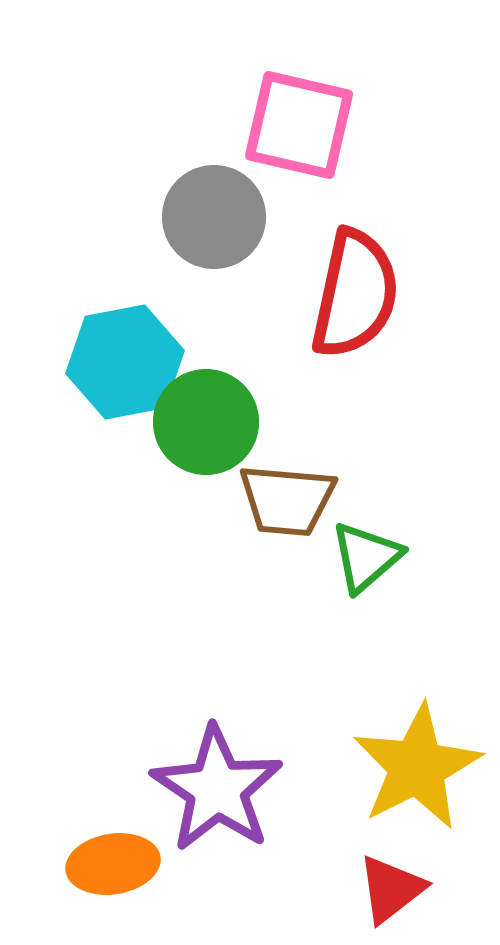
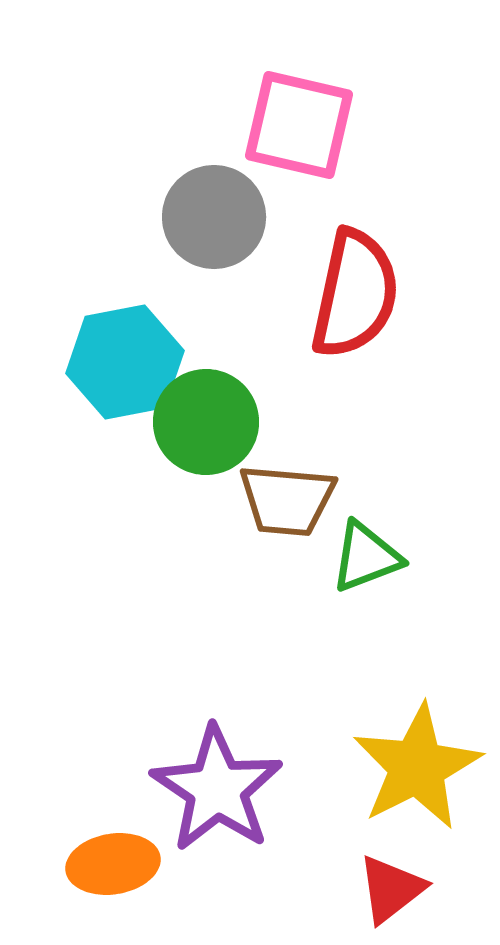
green triangle: rotated 20 degrees clockwise
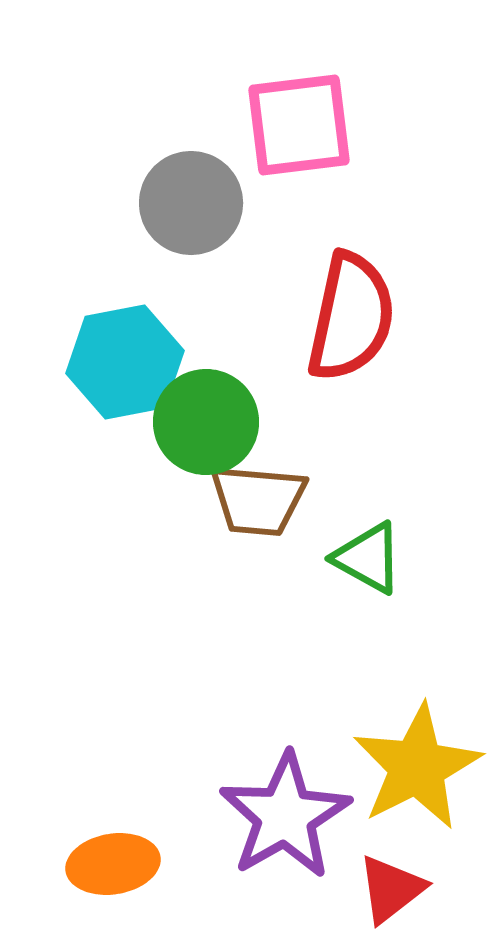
pink square: rotated 20 degrees counterclockwise
gray circle: moved 23 px left, 14 px up
red semicircle: moved 4 px left, 23 px down
brown trapezoid: moved 29 px left
green triangle: moved 2 px right, 1 px down; rotated 50 degrees clockwise
purple star: moved 68 px right, 27 px down; rotated 8 degrees clockwise
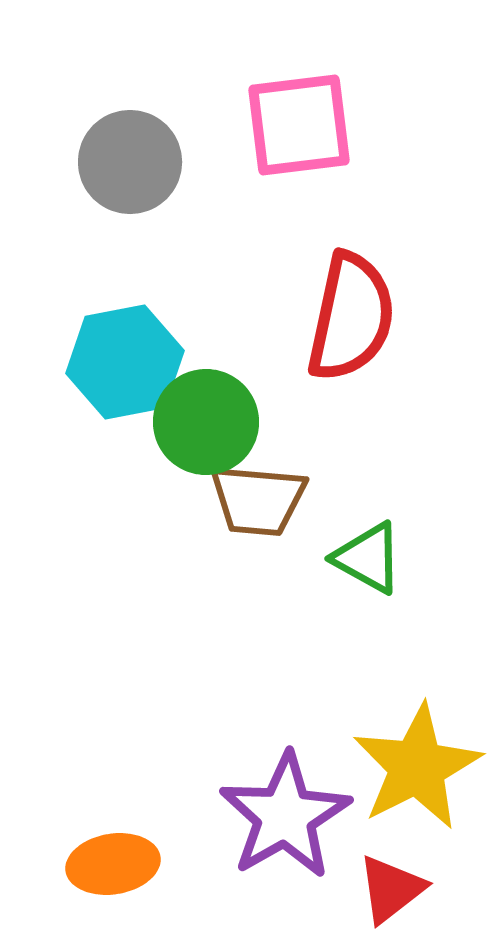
gray circle: moved 61 px left, 41 px up
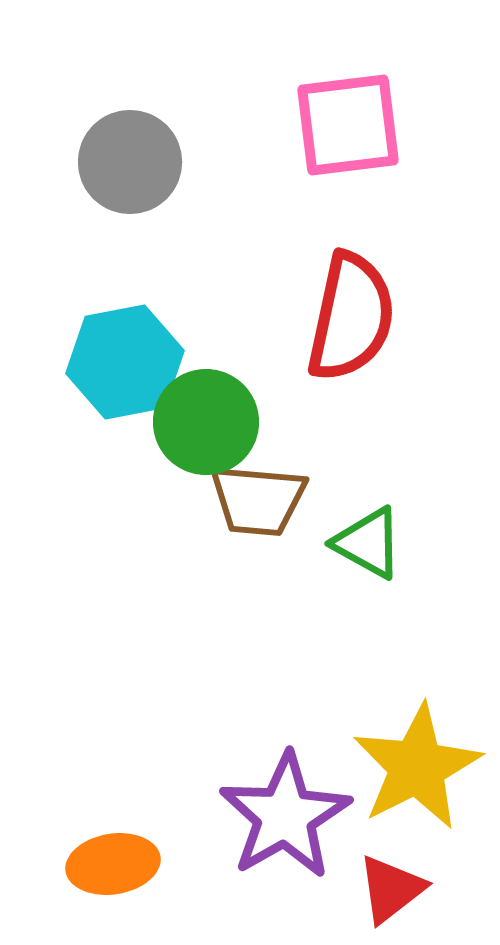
pink square: moved 49 px right
green triangle: moved 15 px up
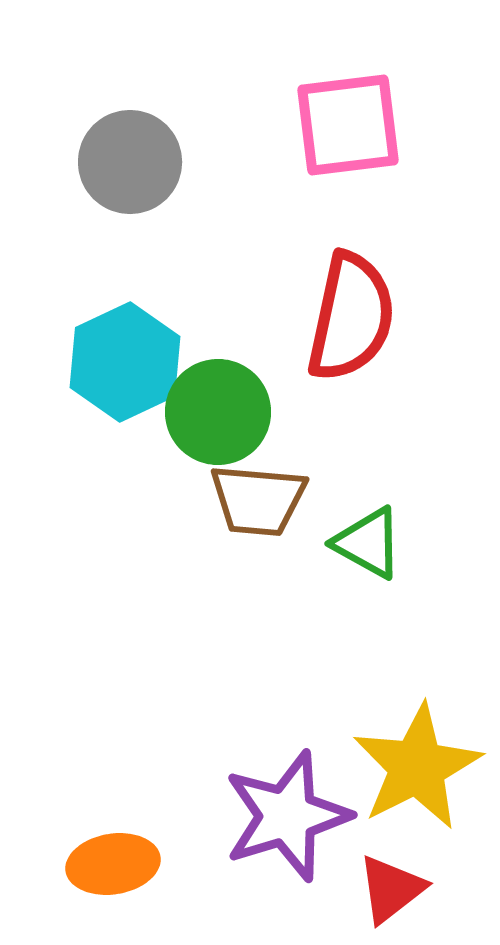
cyan hexagon: rotated 14 degrees counterclockwise
green circle: moved 12 px right, 10 px up
purple star: moved 2 px right; rotated 13 degrees clockwise
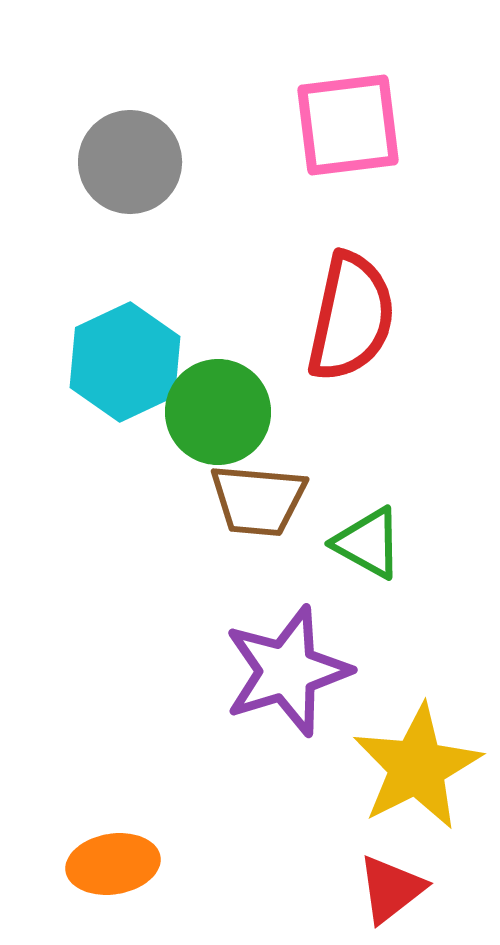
purple star: moved 145 px up
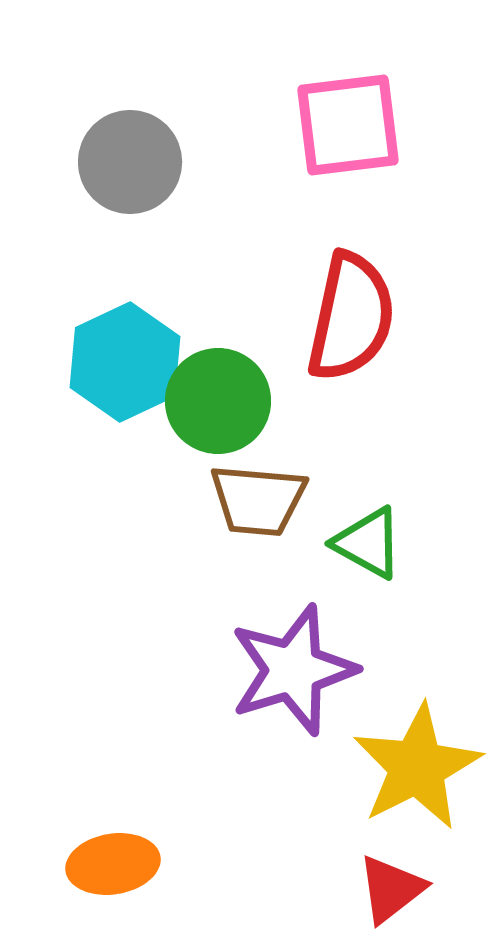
green circle: moved 11 px up
purple star: moved 6 px right, 1 px up
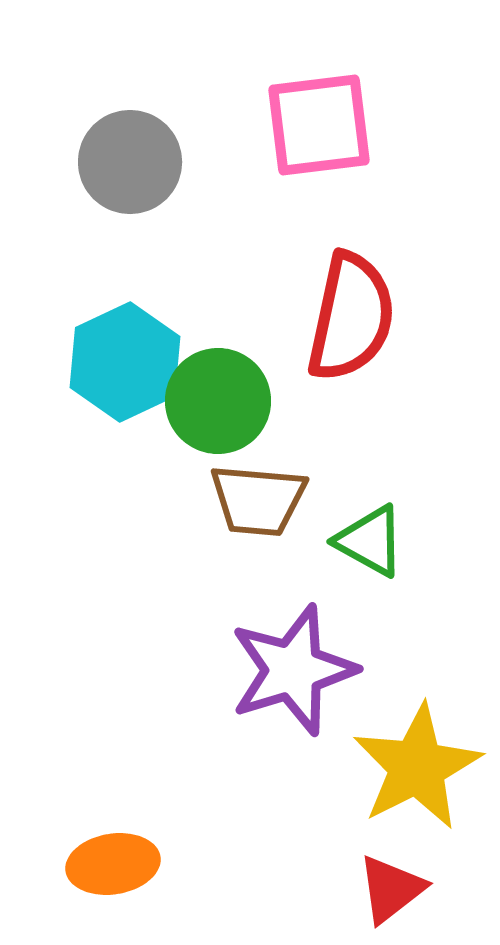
pink square: moved 29 px left
green triangle: moved 2 px right, 2 px up
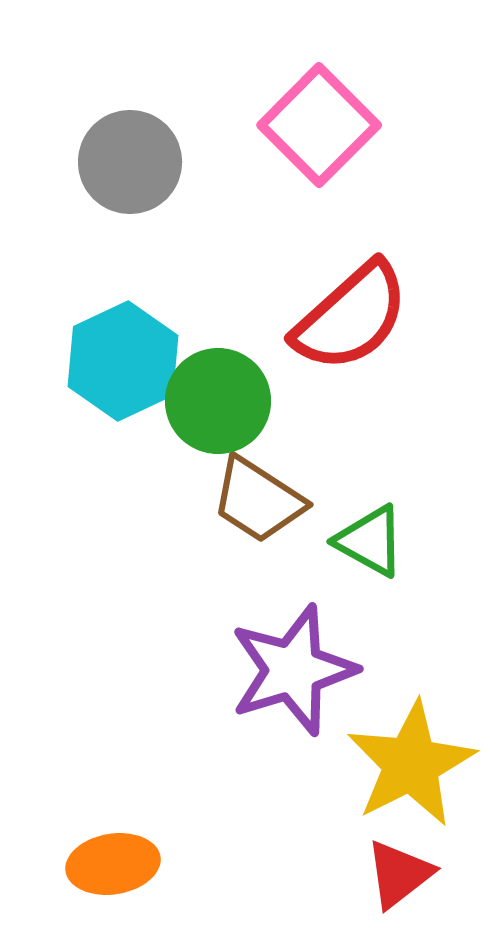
pink square: rotated 38 degrees counterclockwise
red semicircle: rotated 36 degrees clockwise
cyan hexagon: moved 2 px left, 1 px up
brown trapezoid: rotated 28 degrees clockwise
yellow star: moved 6 px left, 3 px up
red triangle: moved 8 px right, 15 px up
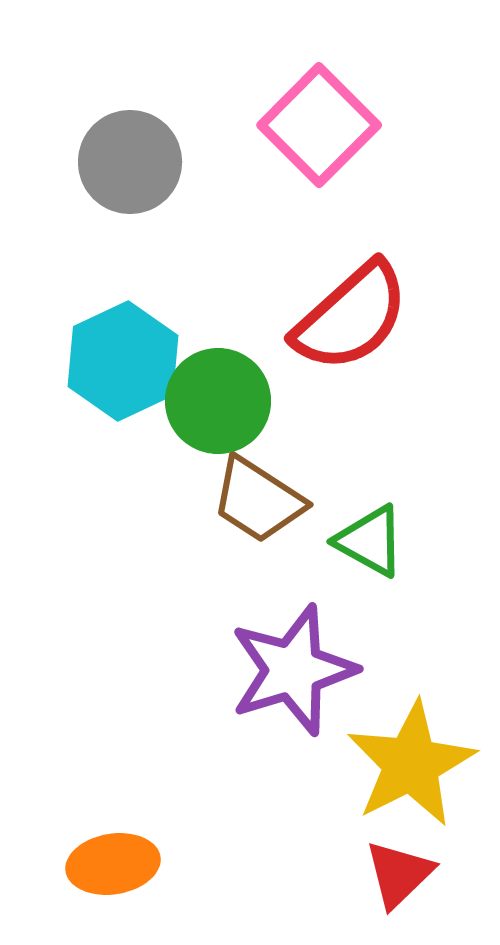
red triangle: rotated 6 degrees counterclockwise
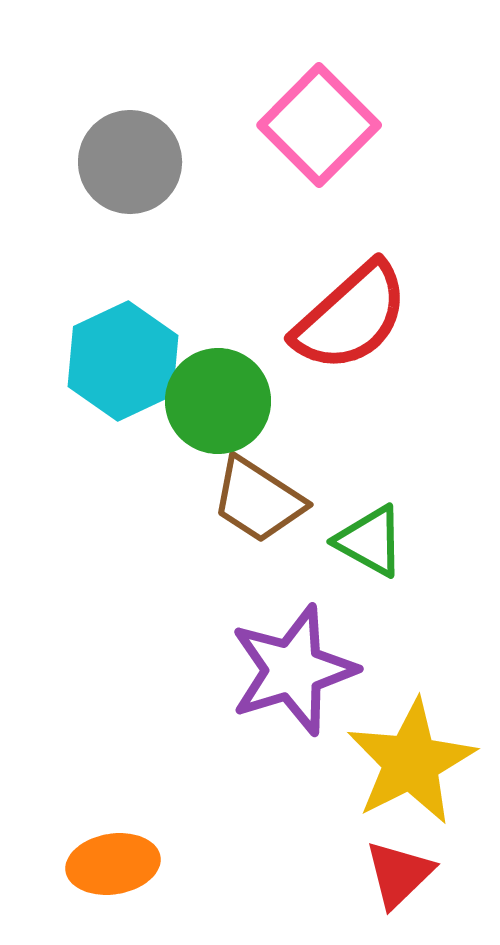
yellow star: moved 2 px up
